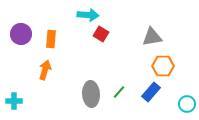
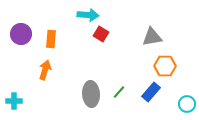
orange hexagon: moved 2 px right
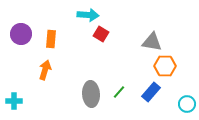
gray triangle: moved 5 px down; rotated 20 degrees clockwise
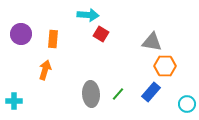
orange rectangle: moved 2 px right
green line: moved 1 px left, 2 px down
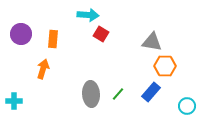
orange arrow: moved 2 px left, 1 px up
cyan circle: moved 2 px down
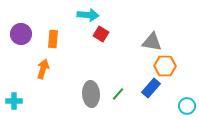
blue rectangle: moved 4 px up
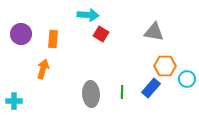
gray triangle: moved 2 px right, 10 px up
green line: moved 4 px right, 2 px up; rotated 40 degrees counterclockwise
cyan circle: moved 27 px up
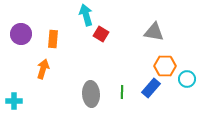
cyan arrow: moved 2 px left; rotated 110 degrees counterclockwise
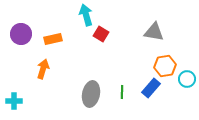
orange rectangle: rotated 72 degrees clockwise
orange hexagon: rotated 10 degrees counterclockwise
gray ellipse: rotated 15 degrees clockwise
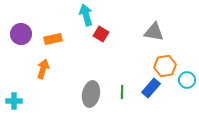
cyan circle: moved 1 px down
